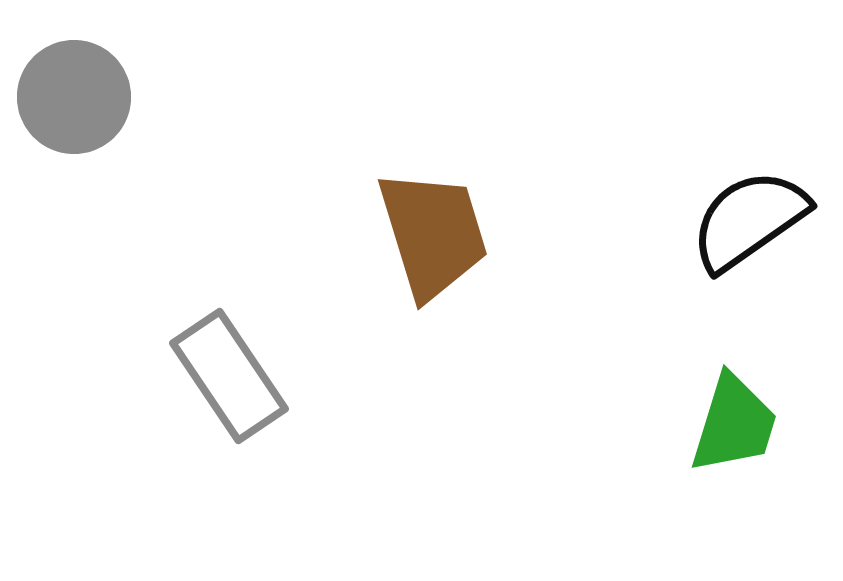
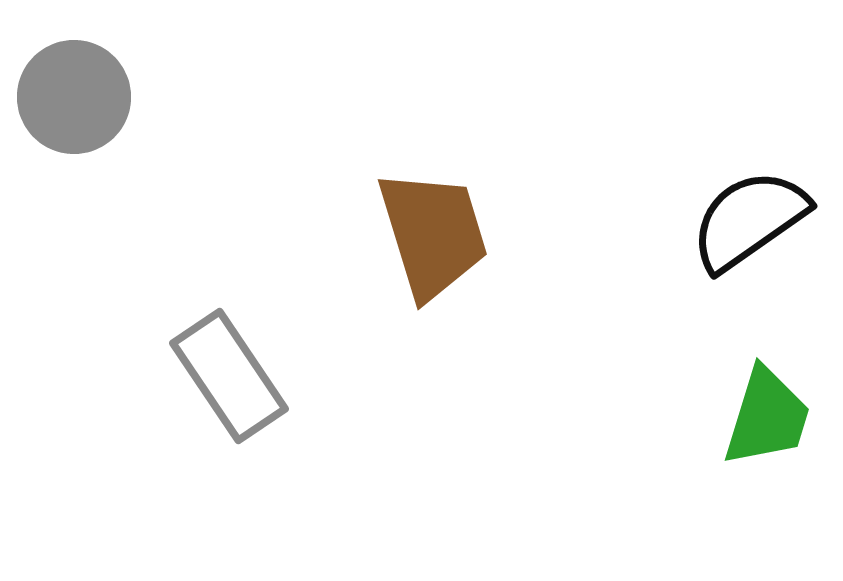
green trapezoid: moved 33 px right, 7 px up
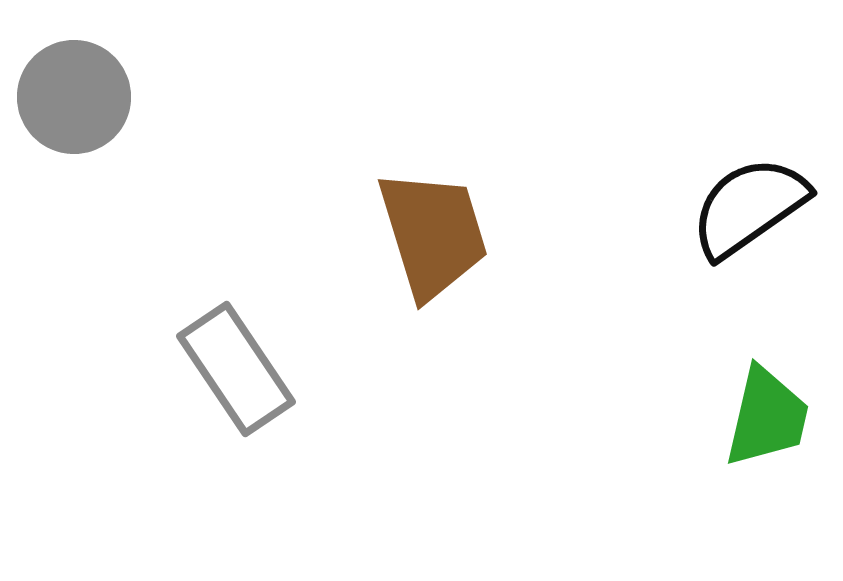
black semicircle: moved 13 px up
gray rectangle: moved 7 px right, 7 px up
green trapezoid: rotated 4 degrees counterclockwise
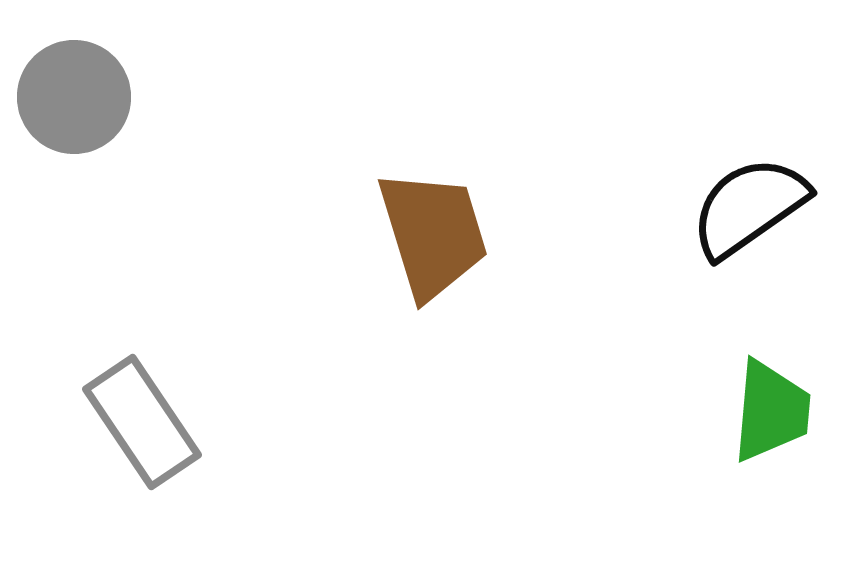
gray rectangle: moved 94 px left, 53 px down
green trapezoid: moved 4 px right, 6 px up; rotated 8 degrees counterclockwise
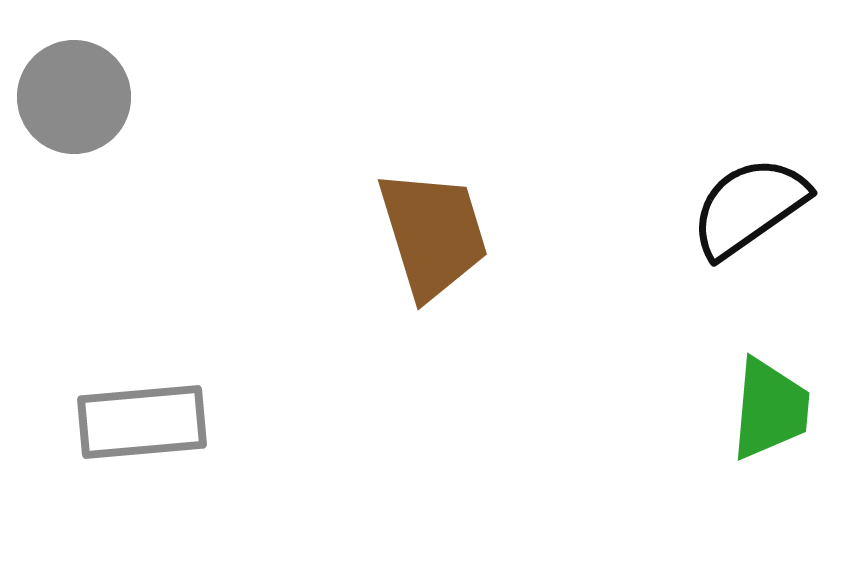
green trapezoid: moved 1 px left, 2 px up
gray rectangle: rotated 61 degrees counterclockwise
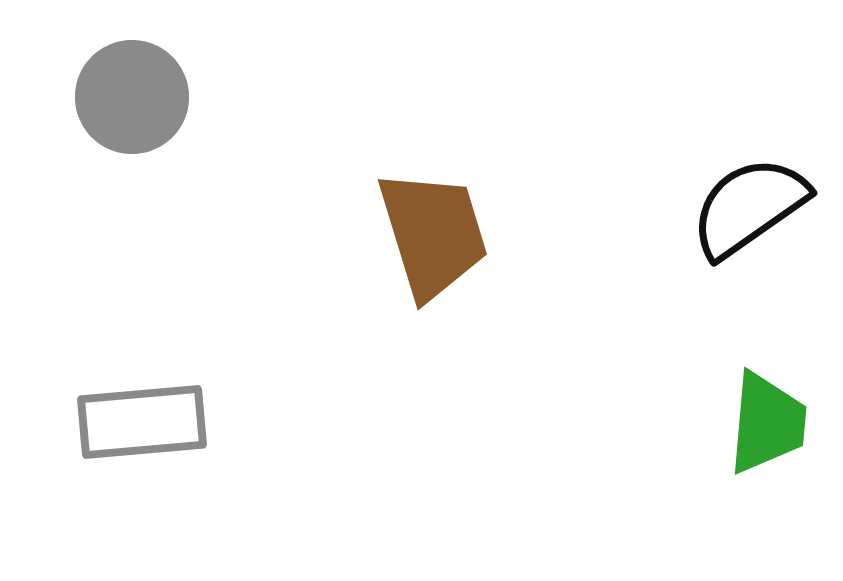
gray circle: moved 58 px right
green trapezoid: moved 3 px left, 14 px down
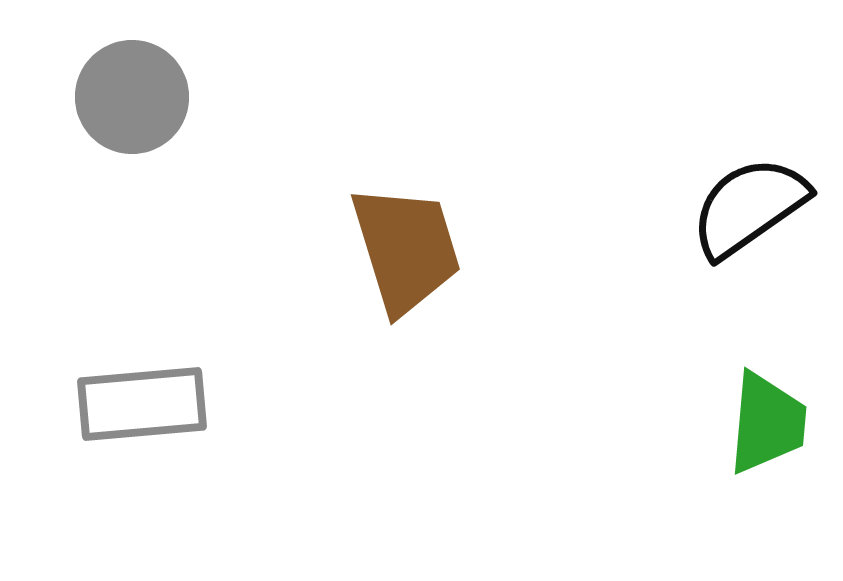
brown trapezoid: moved 27 px left, 15 px down
gray rectangle: moved 18 px up
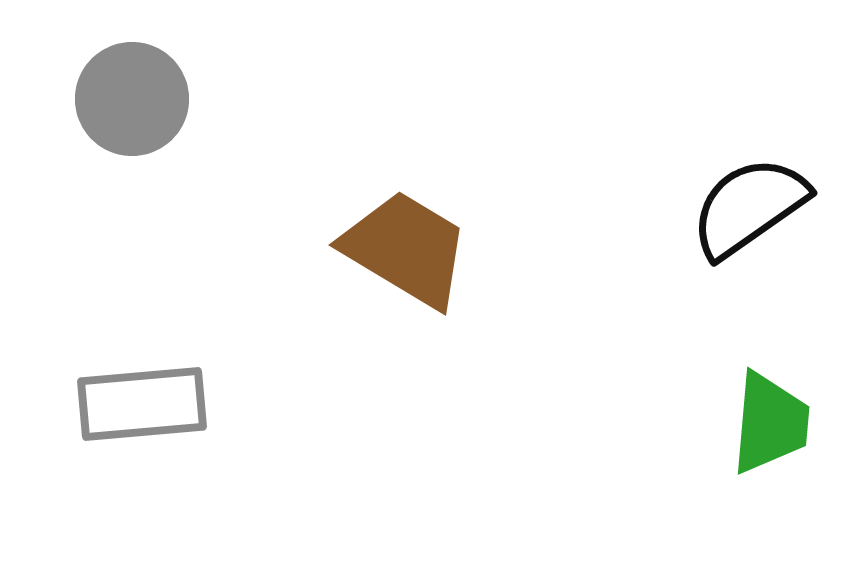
gray circle: moved 2 px down
brown trapezoid: rotated 42 degrees counterclockwise
green trapezoid: moved 3 px right
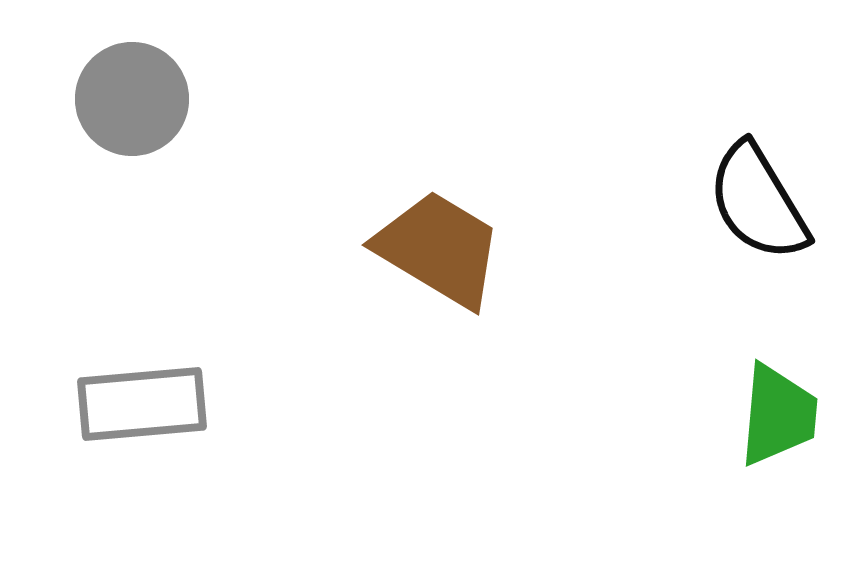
black semicircle: moved 9 px right, 5 px up; rotated 86 degrees counterclockwise
brown trapezoid: moved 33 px right
green trapezoid: moved 8 px right, 8 px up
